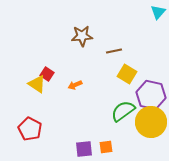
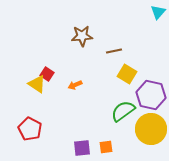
yellow circle: moved 7 px down
purple square: moved 2 px left, 1 px up
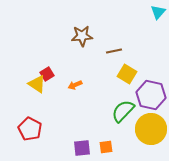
red square: rotated 24 degrees clockwise
green semicircle: rotated 10 degrees counterclockwise
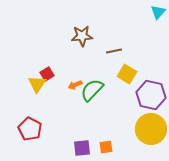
yellow triangle: rotated 30 degrees clockwise
green semicircle: moved 31 px left, 21 px up
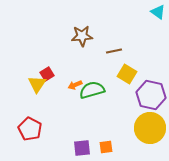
cyan triangle: rotated 35 degrees counterclockwise
green semicircle: rotated 30 degrees clockwise
yellow circle: moved 1 px left, 1 px up
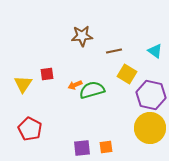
cyan triangle: moved 3 px left, 39 px down
red square: rotated 24 degrees clockwise
yellow triangle: moved 14 px left
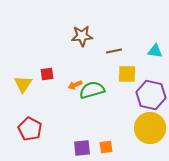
cyan triangle: rotated 28 degrees counterclockwise
yellow square: rotated 30 degrees counterclockwise
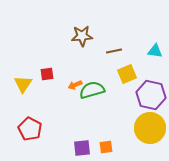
yellow square: rotated 24 degrees counterclockwise
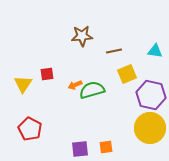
purple square: moved 2 px left, 1 px down
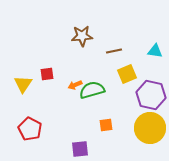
orange square: moved 22 px up
